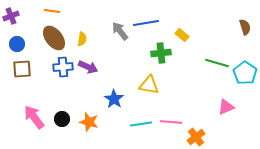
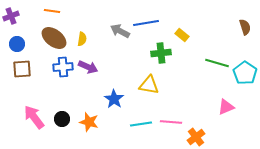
gray arrow: rotated 24 degrees counterclockwise
brown ellipse: rotated 15 degrees counterclockwise
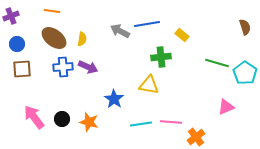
blue line: moved 1 px right, 1 px down
green cross: moved 4 px down
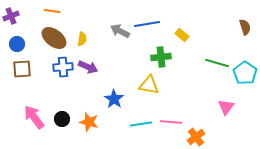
pink triangle: rotated 30 degrees counterclockwise
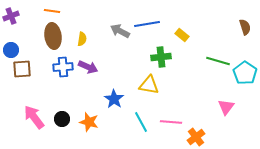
brown ellipse: moved 1 px left, 2 px up; rotated 45 degrees clockwise
blue circle: moved 6 px left, 6 px down
green line: moved 1 px right, 2 px up
cyan line: moved 2 px up; rotated 70 degrees clockwise
